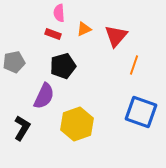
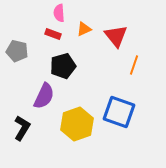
red triangle: rotated 20 degrees counterclockwise
gray pentagon: moved 3 px right, 11 px up; rotated 25 degrees clockwise
blue square: moved 22 px left
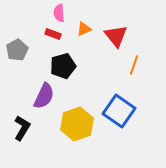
gray pentagon: moved 1 px up; rotated 30 degrees clockwise
blue square: moved 1 px up; rotated 16 degrees clockwise
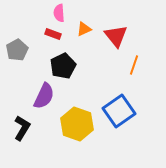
black pentagon: rotated 10 degrees counterclockwise
blue square: rotated 20 degrees clockwise
yellow hexagon: rotated 20 degrees counterclockwise
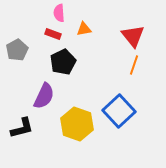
orange triangle: rotated 14 degrees clockwise
red triangle: moved 17 px right
black pentagon: moved 4 px up
blue square: rotated 8 degrees counterclockwise
black L-shape: rotated 45 degrees clockwise
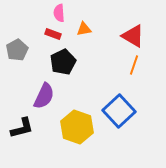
red triangle: rotated 20 degrees counterclockwise
yellow hexagon: moved 3 px down
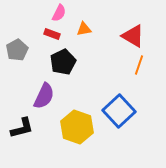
pink semicircle: rotated 150 degrees counterclockwise
red rectangle: moved 1 px left
orange line: moved 5 px right
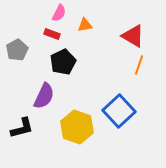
orange triangle: moved 1 px right, 4 px up
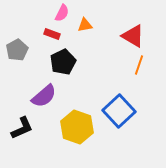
pink semicircle: moved 3 px right
purple semicircle: rotated 24 degrees clockwise
black L-shape: rotated 10 degrees counterclockwise
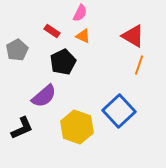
pink semicircle: moved 18 px right
orange triangle: moved 2 px left, 11 px down; rotated 35 degrees clockwise
red rectangle: moved 3 px up; rotated 14 degrees clockwise
